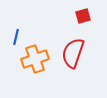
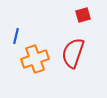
red square: moved 1 px up
blue line: moved 1 px up
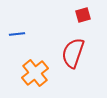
blue line: moved 1 px right, 2 px up; rotated 70 degrees clockwise
orange cross: moved 14 px down; rotated 20 degrees counterclockwise
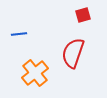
blue line: moved 2 px right
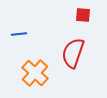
red square: rotated 21 degrees clockwise
orange cross: rotated 8 degrees counterclockwise
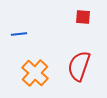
red square: moved 2 px down
red semicircle: moved 6 px right, 13 px down
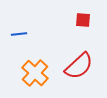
red square: moved 3 px down
red semicircle: rotated 152 degrees counterclockwise
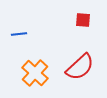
red semicircle: moved 1 px right, 1 px down
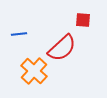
red semicircle: moved 18 px left, 19 px up
orange cross: moved 1 px left, 2 px up
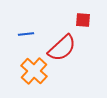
blue line: moved 7 px right
